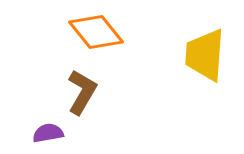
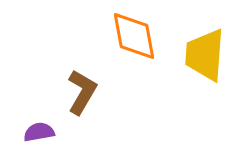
orange diamond: moved 38 px right, 4 px down; rotated 28 degrees clockwise
purple semicircle: moved 9 px left, 1 px up
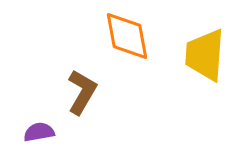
orange diamond: moved 7 px left
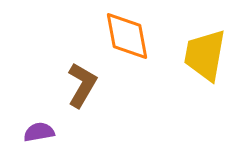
yellow trapezoid: rotated 6 degrees clockwise
brown L-shape: moved 7 px up
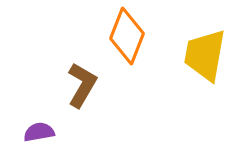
orange diamond: rotated 32 degrees clockwise
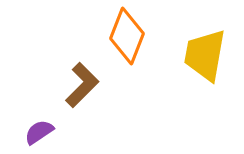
brown L-shape: rotated 15 degrees clockwise
purple semicircle: rotated 24 degrees counterclockwise
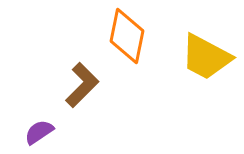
orange diamond: rotated 10 degrees counterclockwise
yellow trapezoid: moved 1 px right, 2 px down; rotated 72 degrees counterclockwise
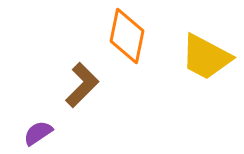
purple semicircle: moved 1 px left, 1 px down
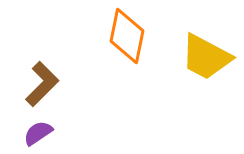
brown L-shape: moved 40 px left, 1 px up
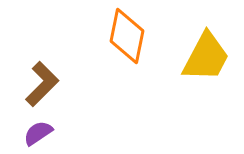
yellow trapezoid: rotated 90 degrees counterclockwise
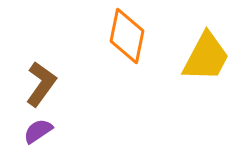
brown L-shape: moved 1 px left; rotated 9 degrees counterclockwise
purple semicircle: moved 2 px up
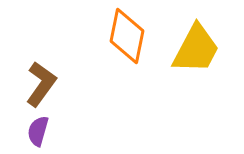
yellow trapezoid: moved 10 px left, 8 px up
purple semicircle: rotated 40 degrees counterclockwise
